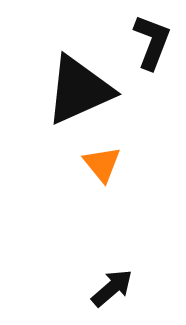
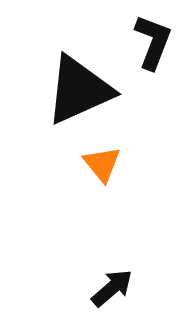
black L-shape: moved 1 px right
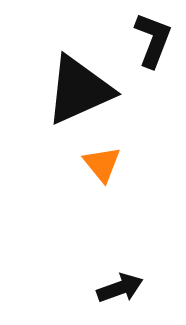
black L-shape: moved 2 px up
black arrow: moved 8 px right; rotated 21 degrees clockwise
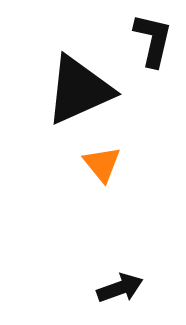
black L-shape: rotated 8 degrees counterclockwise
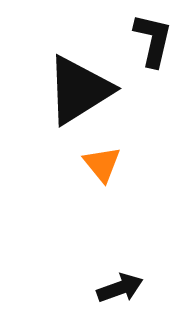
black triangle: rotated 8 degrees counterclockwise
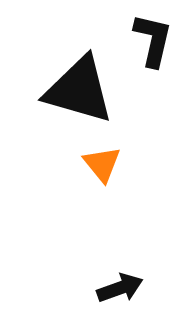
black triangle: rotated 48 degrees clockwise
